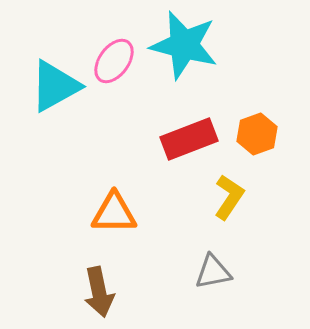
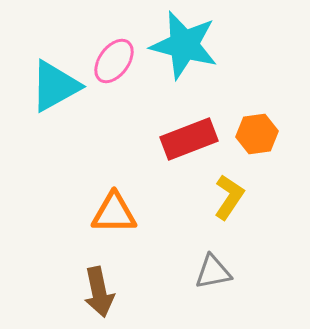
orange hexagon: rotated 12 degrees clockwise
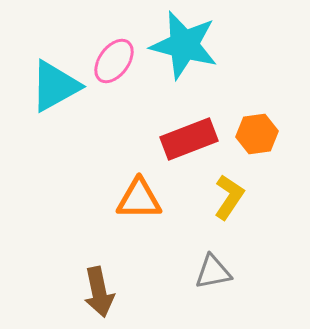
orange triangle: moved 25 px right, 14 px up
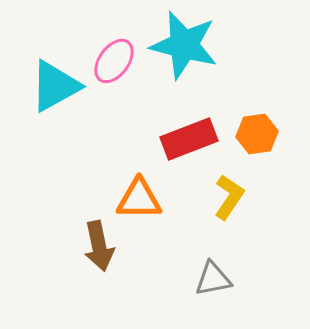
gray triangle: moved 7 px down
brown arrow: moved 46 px up
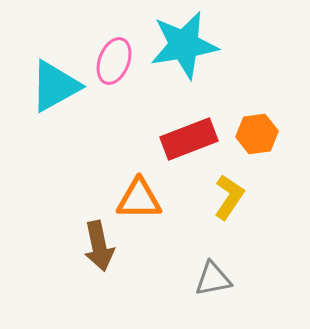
cyan star: rotated 24 degrees counterclockwise
pink ellipse: rotated 15 degrees counterclockwise
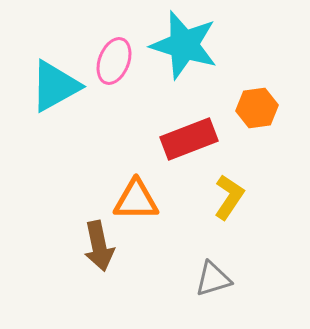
cyan star: rotated 26 degrees clockwise
orange hexagon: moved 26 px up
orange triangle: moved 3 px left, 1 px down
gray triangle: rotated 6 degrees counterclockwise
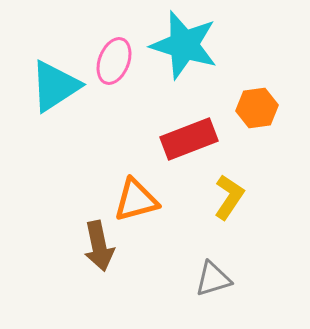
cyan triangle: rotated 4 degrees counterclockwise
orange triangle: rotated 15 degrees counterclockwise
